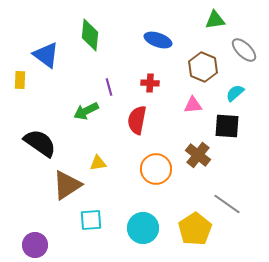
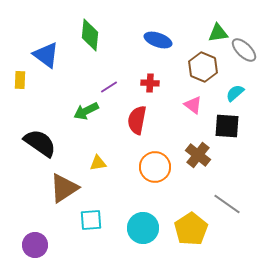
green triangle: moved 3 px right, 13 px down
purple line: rotated 72 degrees clockwise
pink triangle: rotated 42 degrees clockwise
orange circle: moved 1 px left, 2 px up
brown triangle: moved 3 px left, 3 px down
yellow pentagon: moved 4 px left
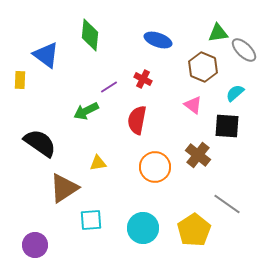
red cross: moved 7 px left, 4 px up; rotated 24 degrees clockwise
yellow pentagon: moved 3 px right, 1 px down
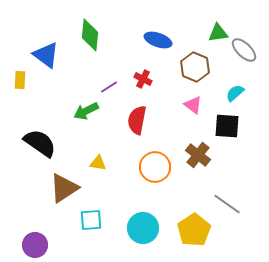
brown hexagon: moved 8 px left
yellow triangle: rotated 18 degrees clockwise
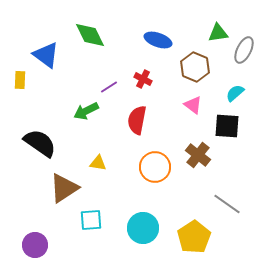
green diamond: rotated 32 degrees counterclockwise
gray ellipse: rotated 72 degrees clockwise
yellow pentagon: moved 7 px down
